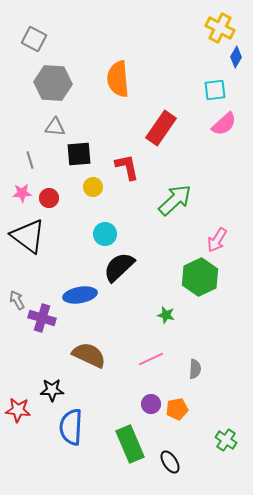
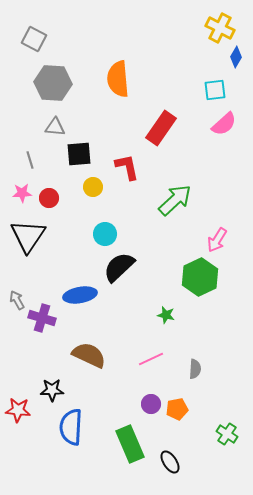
black triangle: rotated 27 degrees clockwise
green cross: moved 1 px right, 6 px up
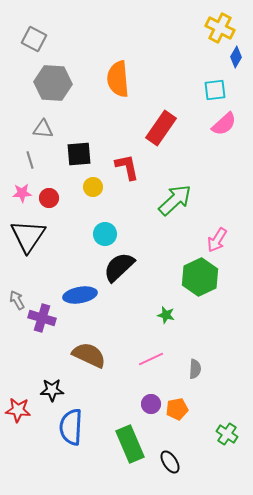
gray triangle: moved 12 px left, 2 px down
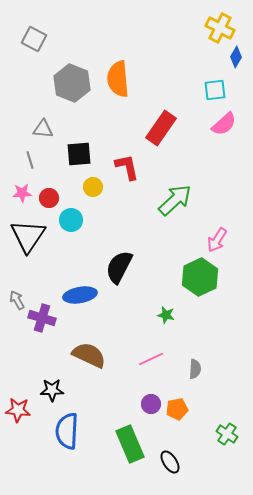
gray hexagon: moved 19 px right; rotated 18 degrees clockwise
cyan circle: moved 34 px left, 14 px up
black semicircle: rotated 20 degrees counterclockwise
blue semicircle: moved 4 px left, 4 px down
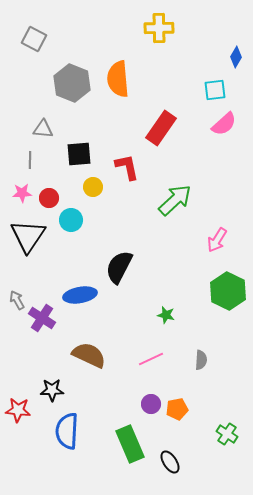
yellow cross: moved 61 px left; rotated 28 degrees counterclockwise
gray line: rotated 18 degrees clockwise
green hexagon: moved 28 px right, 14 px down; rotated 9 degrees counterclockwise
purple cross: rotated 16 degrees clockwise
gray semicircle: moved 6 px right, 9 px up
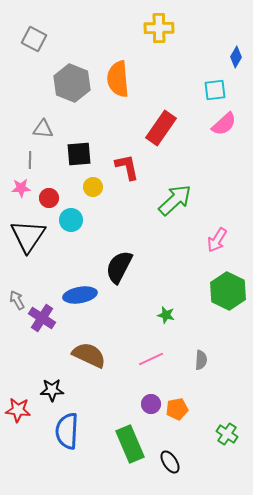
pink star: moved 1 px left, 5 px up
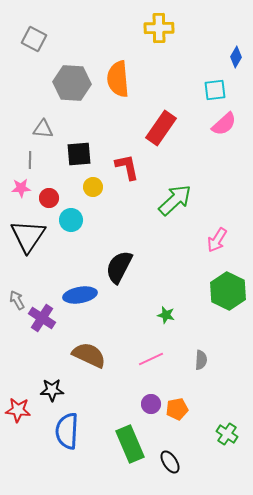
gray hexagon: rotated 18 degrees counterclockwise
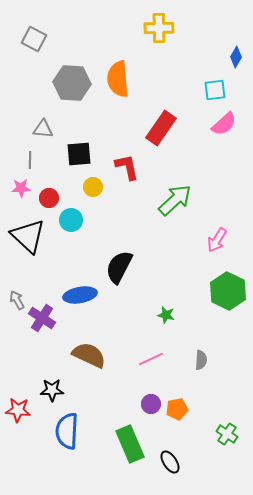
black triangle: rotated 21 degrees counterclockwise
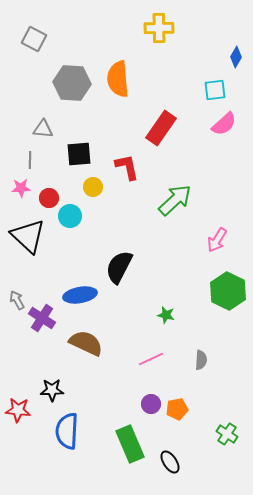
cyan circle: moved 1 px left, 4 px up
brown semicircle: moved 3 px left, 12 px up
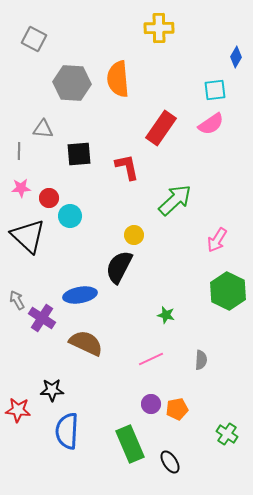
pink semicircle: moved 13 px left; rotated 8 degrees clockwise
gray line: moved 11 px left, 9 px up
yellow circle: moved 41 px right, 48 px down
